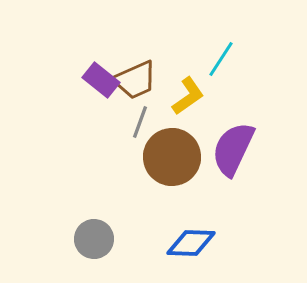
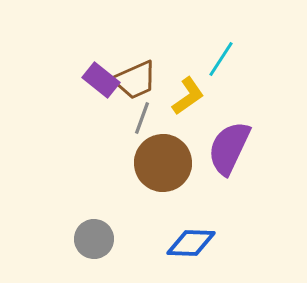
gray line: moved 2 px right, 4 px up
purple semicircle: moved 4 px left, 1 px up
brown circle: moved 9 px left, 6 px down
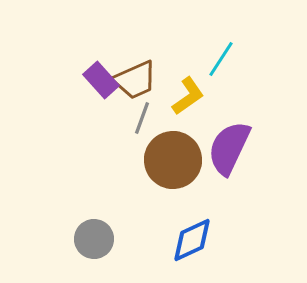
purple rectangle: rotated 9 degrees clockwise
brown circle: moved 10 px right, 3 px up
blue diamond: moved 1 px right, 3 px up; rotated 27 degrees counterclockwise
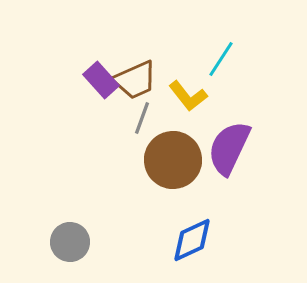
yellow L-shape: rotated 87 degrees clockwise
gray circle: moved 24 px left, 3 px down
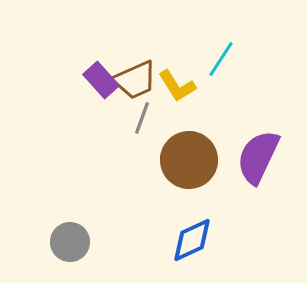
yellow L-shape: moved 11 px left, 10 px up; rotated 6 degrees clockwise
purple semicircle: moved 29 px right, 9 px down
brown circle: moved 16 px right
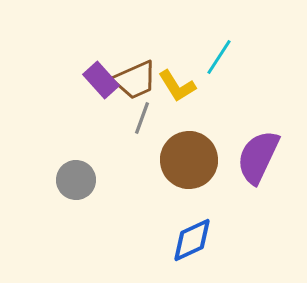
cyan line: moved 2 px left, 2 px up
gray circle: moved 6 px right, 62 px up
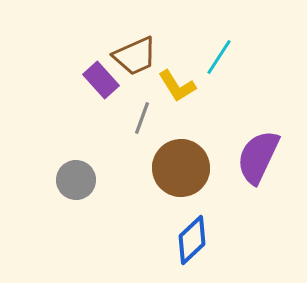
brown trapezoid: moved 24 px up
brown circle: moved 8 px left, 8 px down
blue diamond: rotated 18 degrees counterclockwise
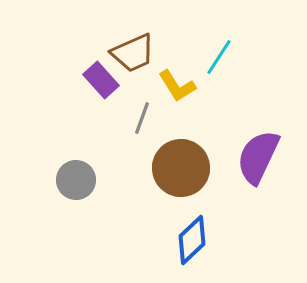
brown trapezoid: moved 2 px left, 3 px up
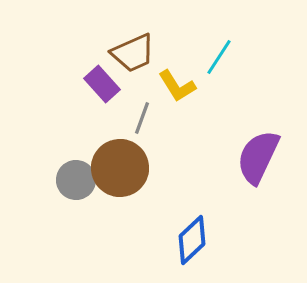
purple rectangle: moved 1 px right, 4 px down
brown circle: moved 61 px left
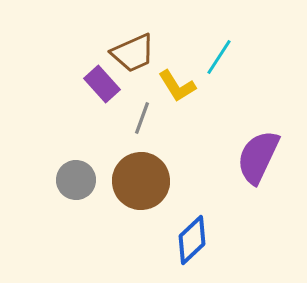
brown circle: moved 21 px right, 13 px down
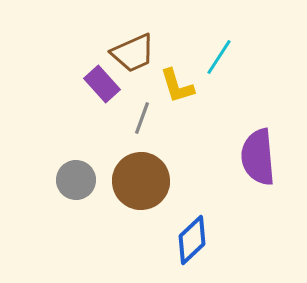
yellow L-shape: rotated 15 degrees clockwise
purple semicircle: rotated 30 degrees counterclockwise
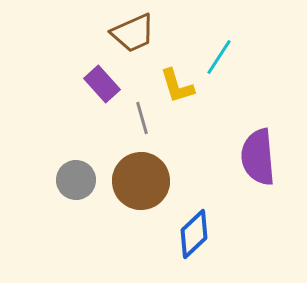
brown trapezoid: moved 20 px up
gray line: rotated 36 degrees counterclockwise
blue diamond: moved 2 px right, 6 px up
